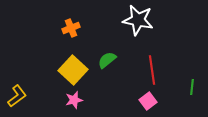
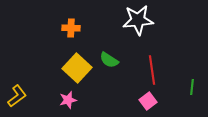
white star: rotated 16 degrees counterclockwise
orange cross: rotated 24 degrees clockwise
green semicircle: moved 2 px right; rotated 108 degrees counterclockwise
yellow square: moved 4 px right, 2 px up
pink star: moved 6 px left
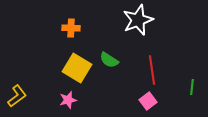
white star: rotated 16 degrees counterclockwise
yellow square: rotated 12 degrees counterclockwise
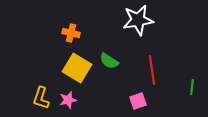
white star: rotated 12 degrees clockwise
orange cross: moved 5 px down; rotated 12 degrees clockwise
green semicircle: moved 1 px down
yellow L-shape: moved 24 px right, 2 px down; rotated 145 degrees clockwise
pink square: moved 10 px left; rotated 18 degrees clockwise
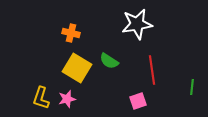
white star: moved 1 px left, 4 px down
pink star: moved 1 px left, 1 px up
